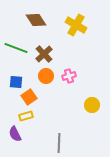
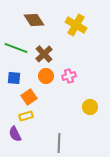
brown diamond: moved 2 px left
blue square: moved 2 px left, 4 px up
yellow circle: moved 2 px left, 2 px down
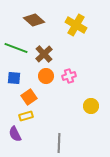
brown diamond: rotated 15 degrees counterclockwise
yellow circle: moved 1 px right, 1 px up
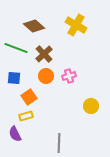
brown diamond: moved 6 px down
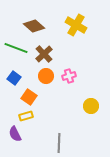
blue square: rotated 32 degrees clockwise
orange square: rotated 21 degrees counterclockwise
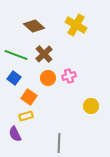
green line: moved 7 px down
orange circle: moved 2 px right, 2 px down
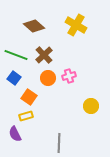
brown cross: moved 1 px down
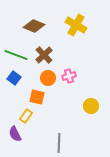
brown diamond: rotated 20 degrees counterclockwise
orange square: moved 8 px right; rotated 21 degrees counterclockwise
yellow rectangle: rotated 40 degrees counterclockwise
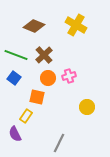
yellow circle: moved 4 px left, 1 px down
gray line: rotated 24 degrees clockwise
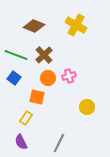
yellow rectangle: moved 2 px down
purple semicircle: moved 6 px right, 8 px down
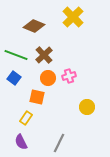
yellow cross: moved 3 px left, 8 px up; rotated 15 degrees clockwise
